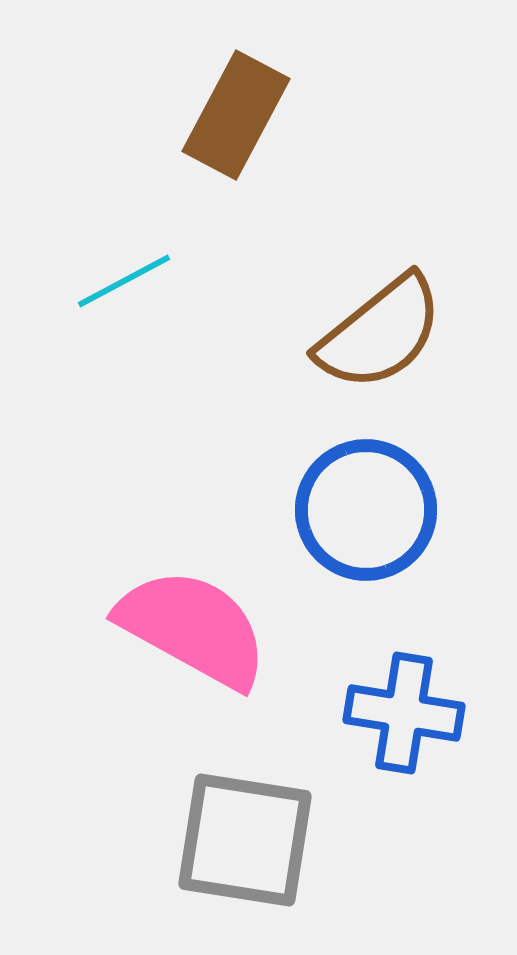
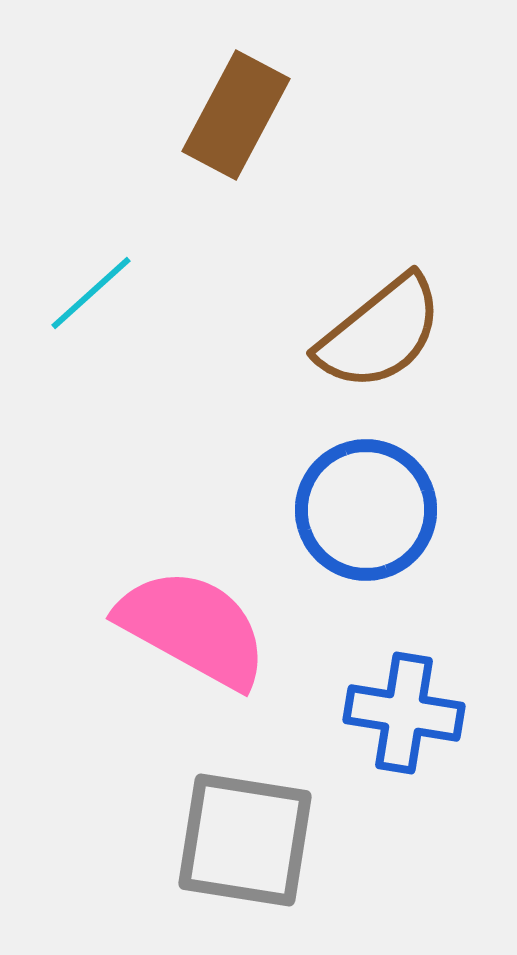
cyan line: moved 33 px left, 12 px down; rotated 14 degrees counterclockwise
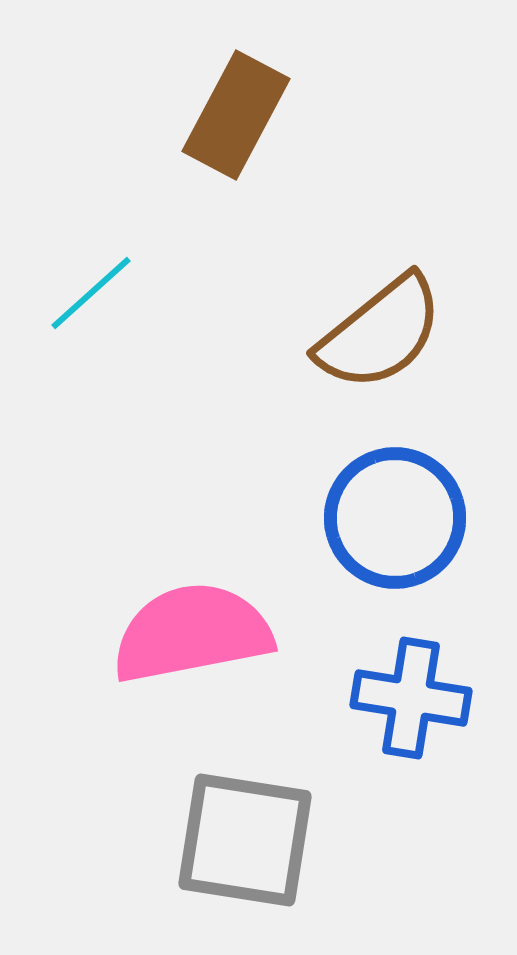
blue circle: moved 29 px right, 8 px down
pink semicircle: moved 1 px left, 5 px down; rotated 40 degrees counterclockwise
blue cross: moved 7 px right, 15 px up
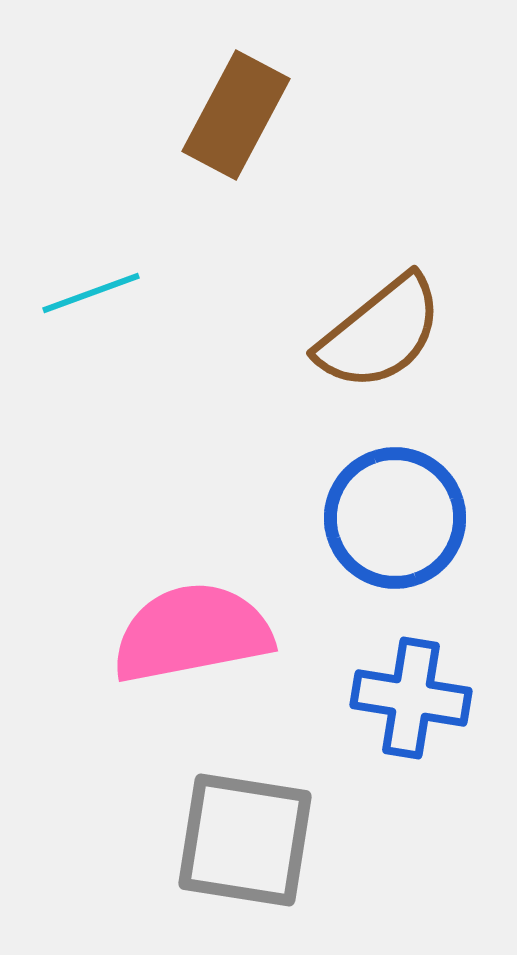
cyan line: rotated 22 degrees clockwise
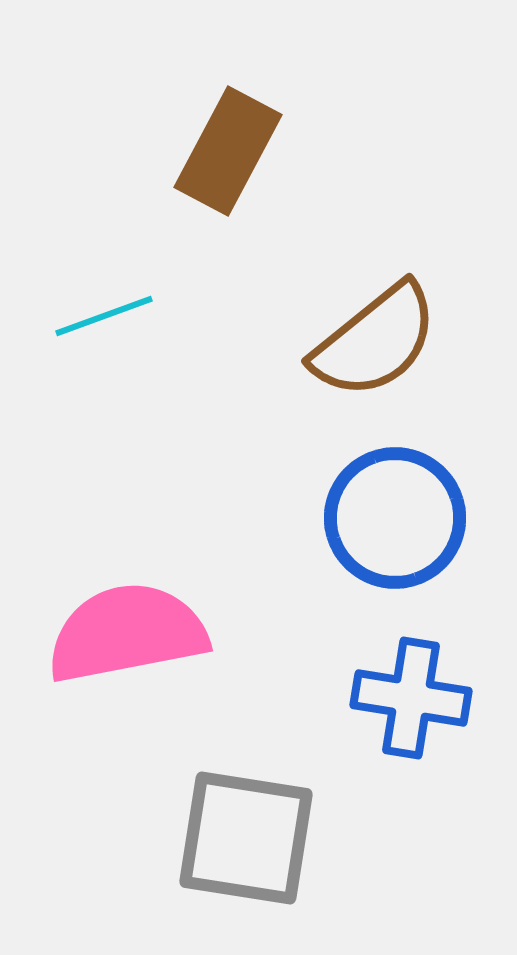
brown rectangle: moved 8 px left, 36 px down
cyan line: moved 13 px right, 23 px down
brown semicircle: moved 5 px left, 8 px down
pink semicircle: moved 65 px left
gray square: moved 1 px right, 2 px up
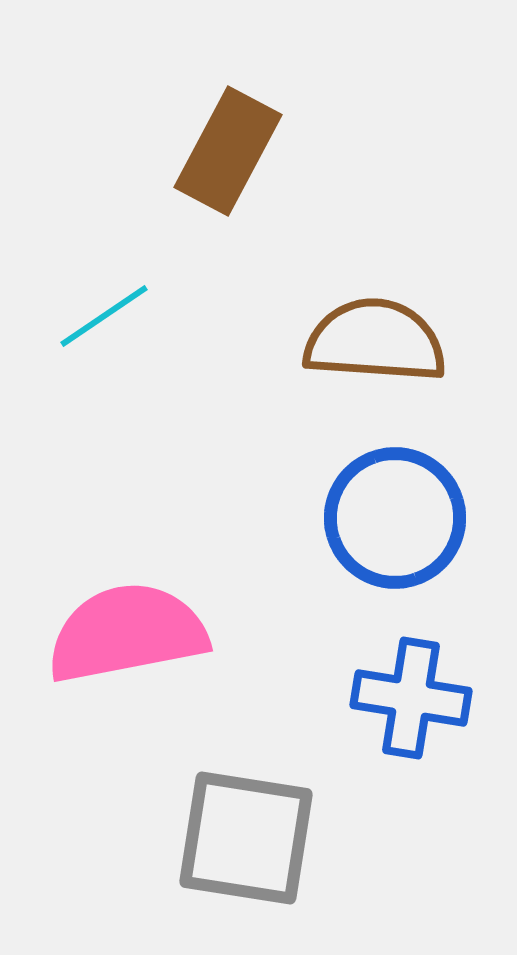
cyan line: rotated 14 degrees counterclockwise
brown semicircle: rotated 137 degrees counterclockwise
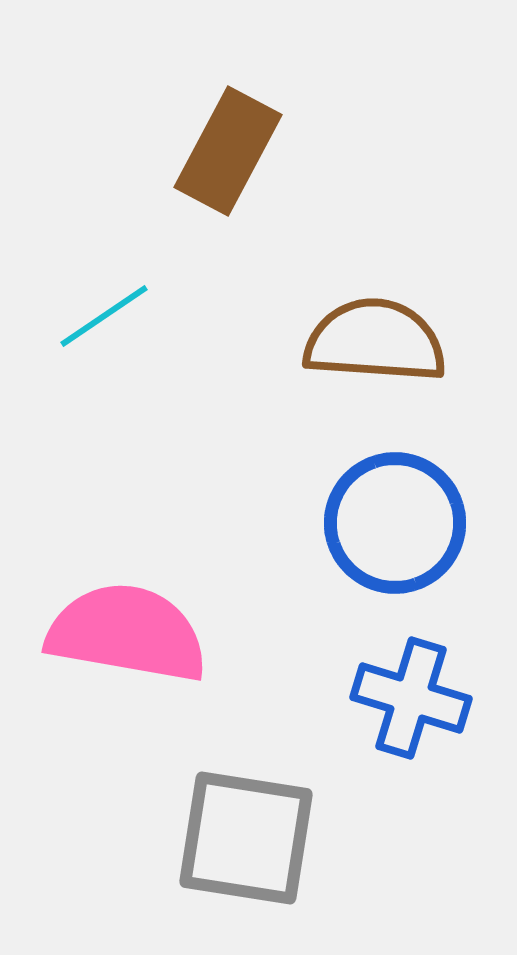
blue circle: moved 5 px down
pink semicircle: rotated 21 degrees clockwise
blue cross: rotated 8 degrees clockwise
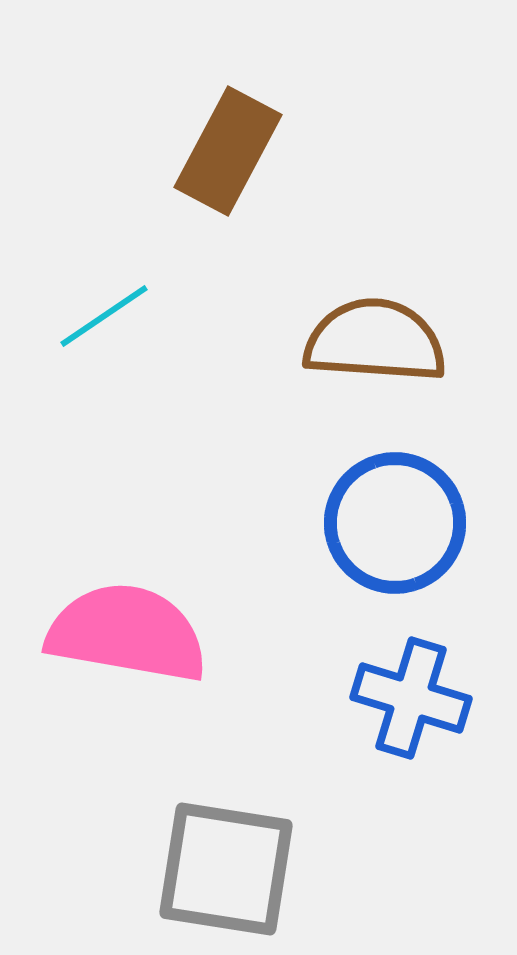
gray square: moved 20 px left, 31 px down
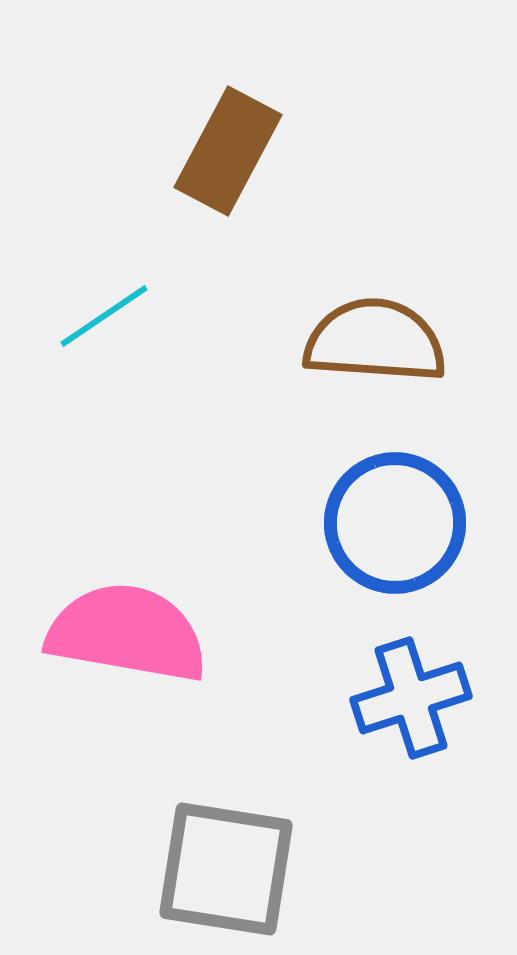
blue cross: rotated 35 degrees counterclockwise
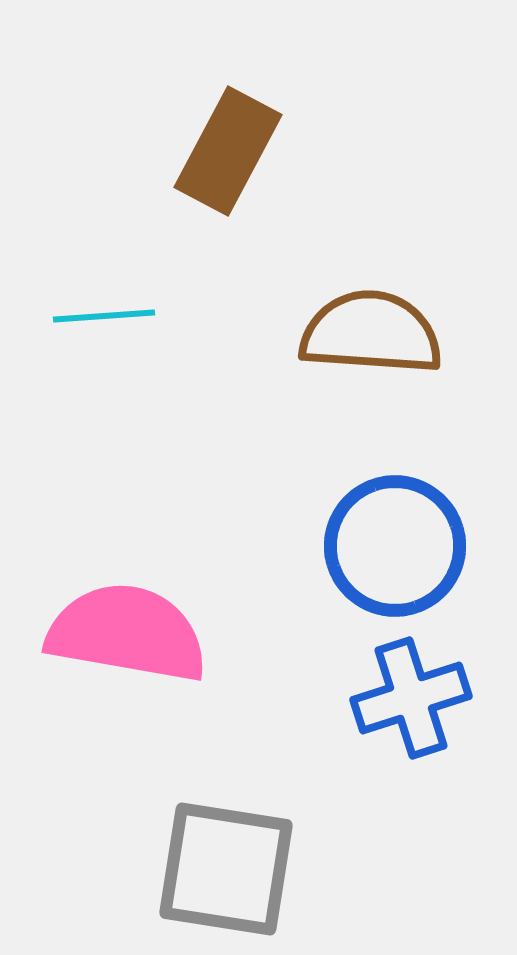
cyan line: rotated 30 degrees clockwise
brown semicircle: moved 4 px left, 8 px up
blue circle: moved 23 px down
